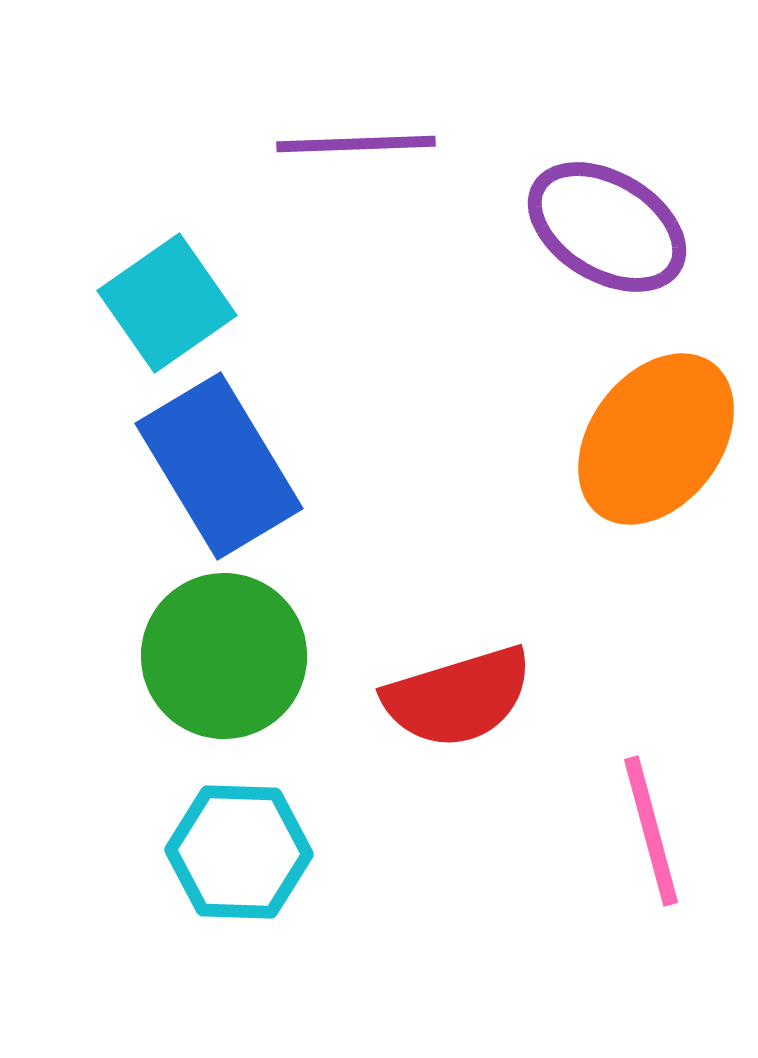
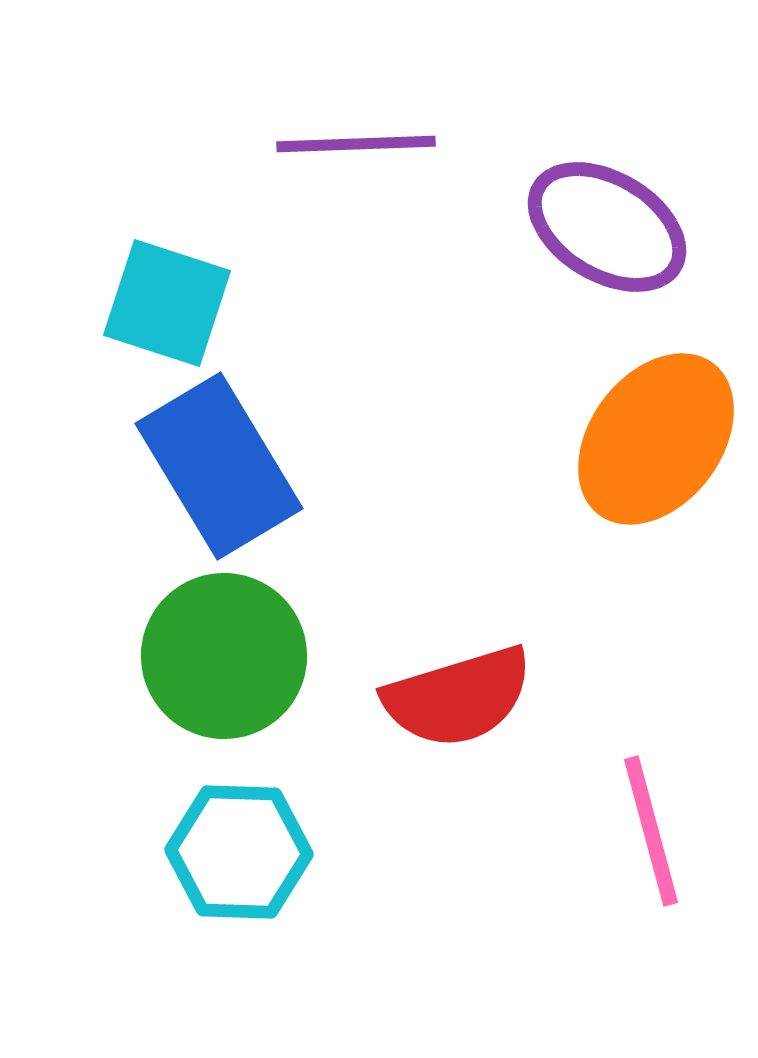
cyan square: rotated 37 degrees counterclockwise
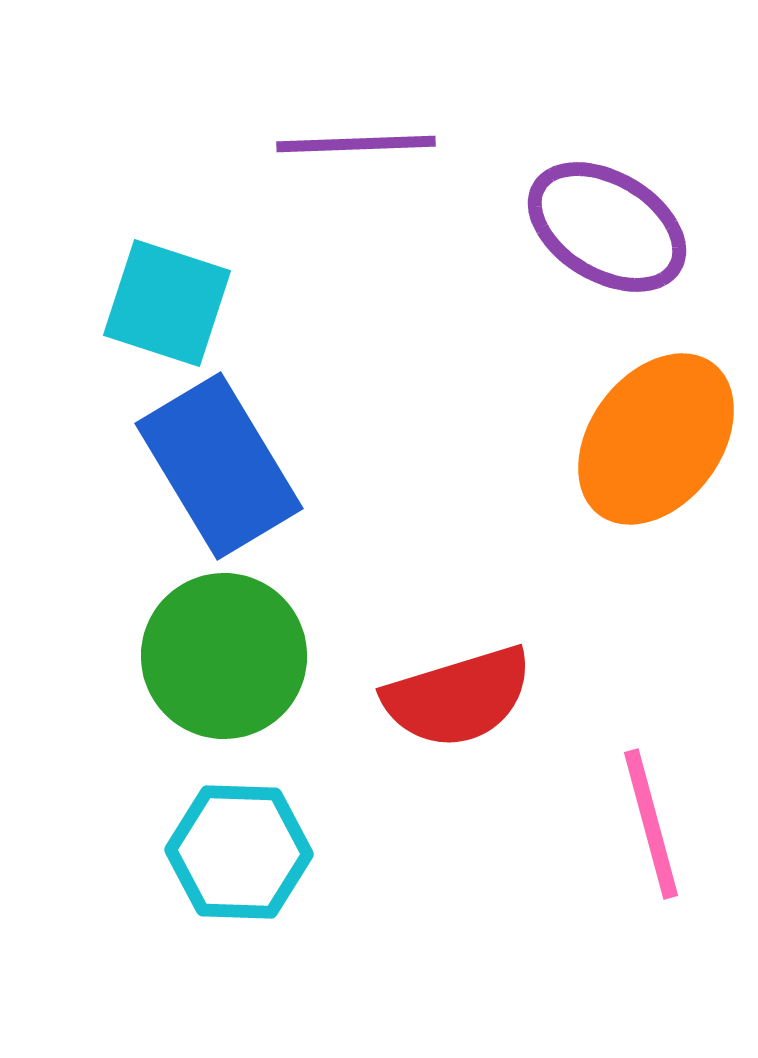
pink line: moved 7 px up
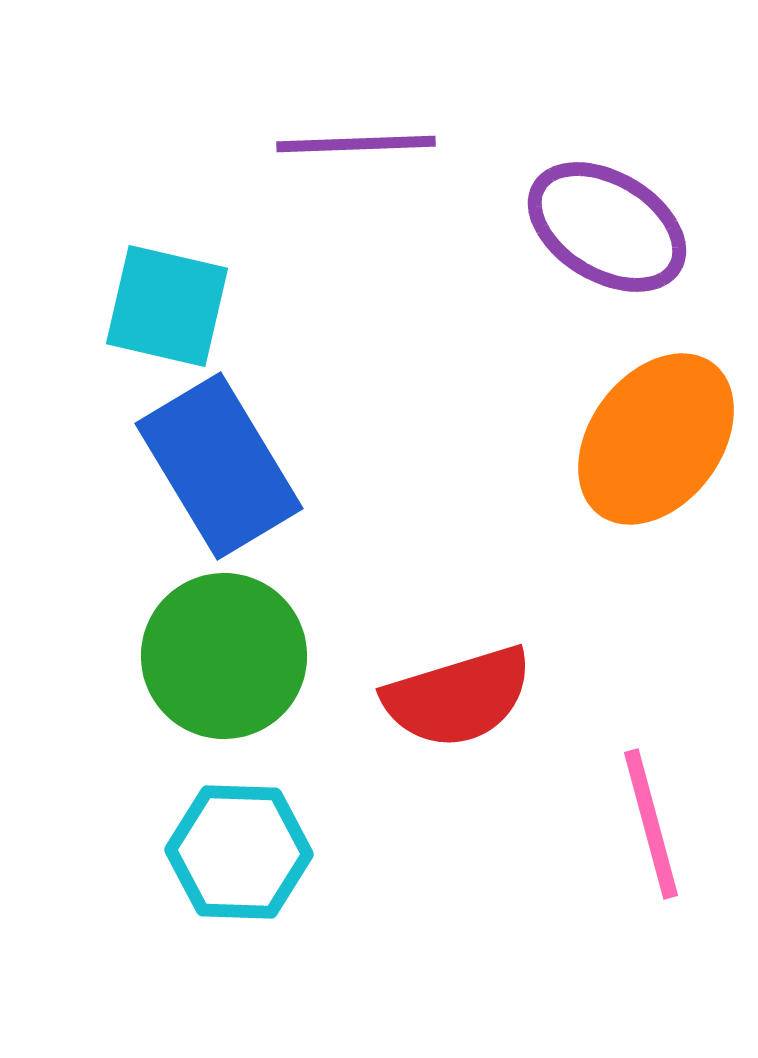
cyan square: moved 3 px down; rotated 5 degrees counterclockwise
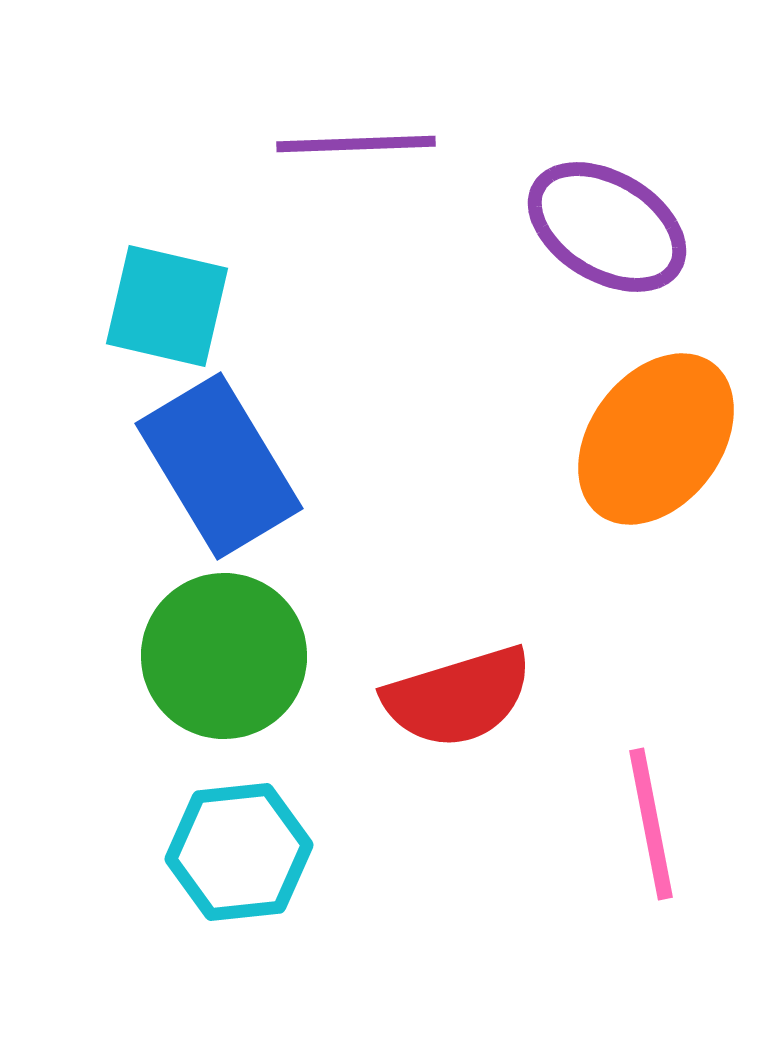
pink line: rotated 4 degrees clockwise
cyan hexagon: rotated 8 degrees counterclockwise
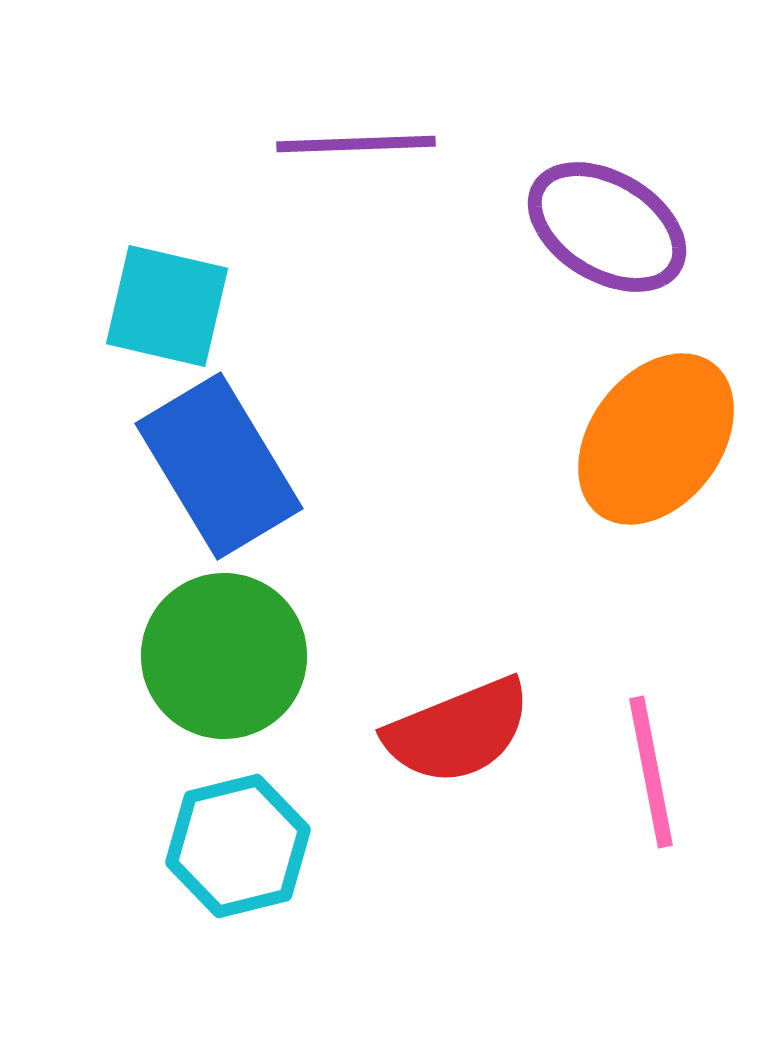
red semicircle: moved 34 px down; rotated 5 degrees counterclockwise
pink line: moved 52 px up
cyan hexagon: moved 1 px left, 6 px up; rotated 8 degrees counterclockwise
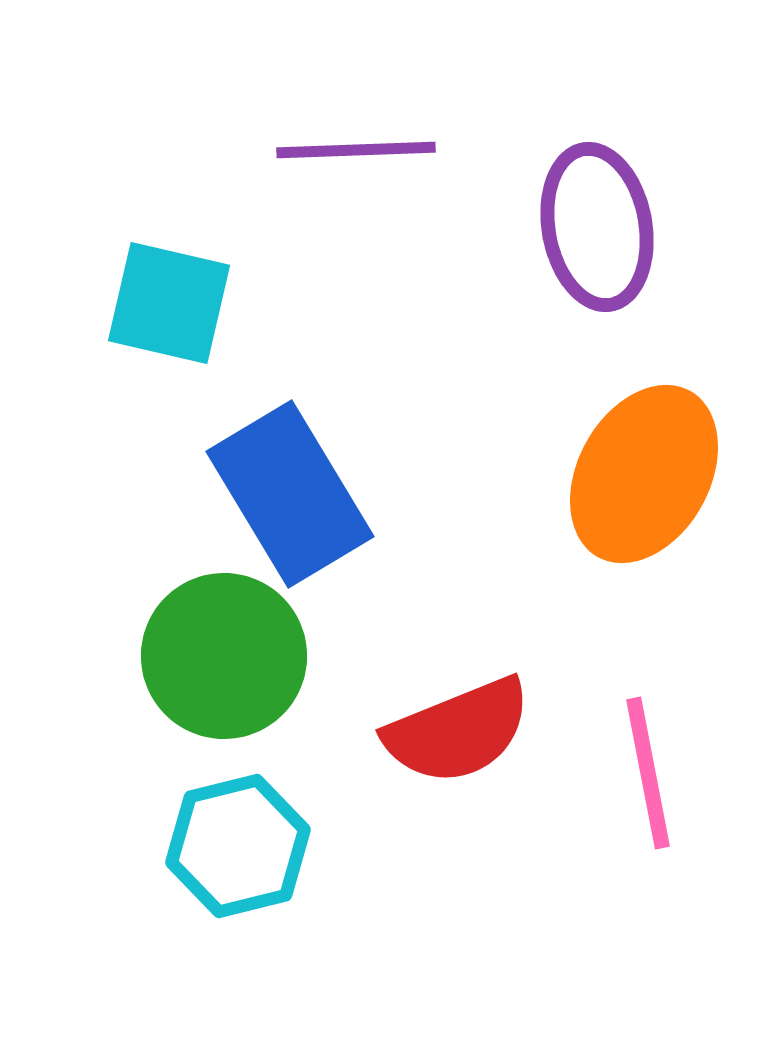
purple line: moved 6 px down
purple ellipse: moved 10 px left; rotated 49 degrees clockwise
cyan square: moved 2 px right, 3 px up
orange ellipse: moved 12 px left, 35 px down; rotated 8 degrees counterclockwise
blue rectangle: moved 71 px right, 28 px down
pink line: moved 3 px left, 1 px down
